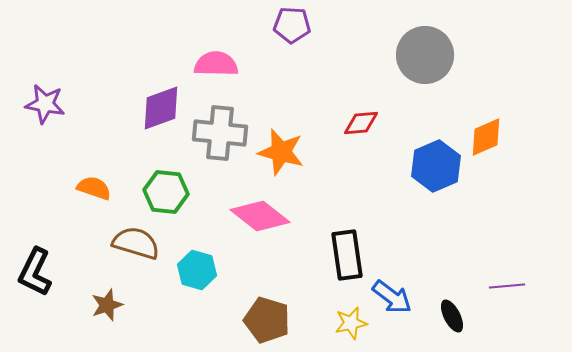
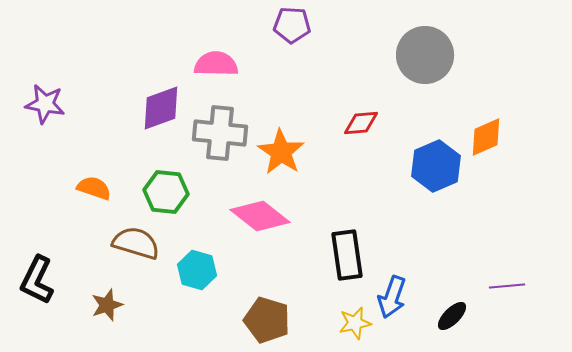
orange star: rotated 18 degrees clockwise
black L-shape: moved 2 px right, 8 px down
blue arrow: rotated 72 degrees clockwise
black ellipse: rotated 72 degrees clockwise
yellow star: moved 4 px right
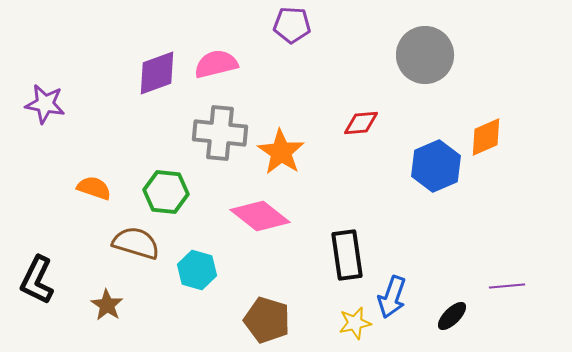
pink semicircle: rotated 15 degrees counterclockwise
purple diamond: moved 4 px left, 35 px up
brown star: rotated 20 degrees counterclockwise
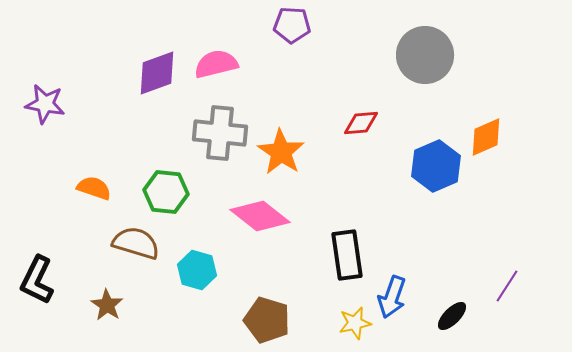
purple line: rotated 52 degrees counterclockwise
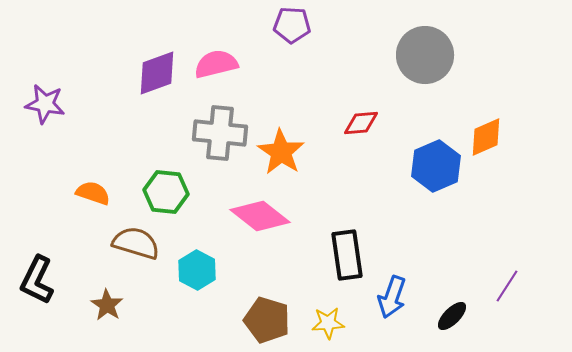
orange semicircle: moved 1 px left, 5 px down
cyan hexagon: rotated 12 degrees clockwise
yellow star: moved 27 px left; rotated 8 degrees clockwise
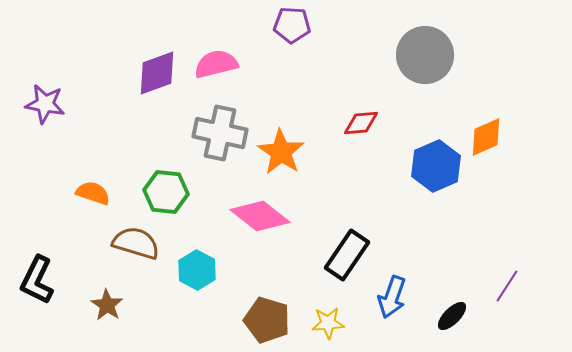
gray cross: rotated 6 degrees clockwise
black rectangle: rotated 42 degrees clockwise
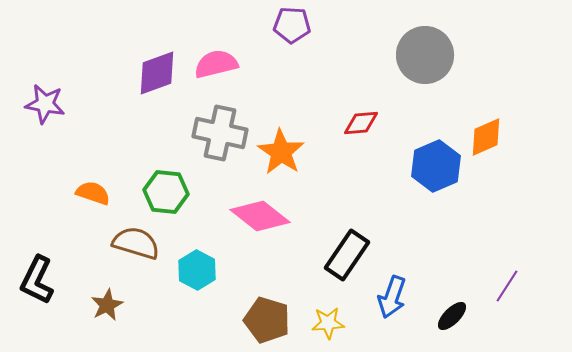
brown star: rotated 12 degrees clockwise
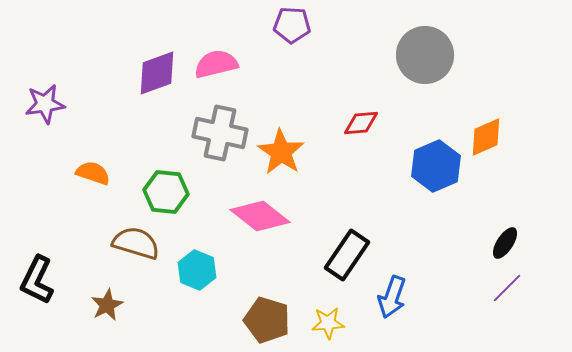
purple star: rotated 18 degrees counterclockwise
orange semicircle: moved 20 px up
cyan hexagon: rotated 6 degrees counterclockwise
purple line: moved 2 px down; rotated 12 degrees clockwise
black ellipse: moved 53 px right, 73 px up; rotated 12 degrees counterclockwise
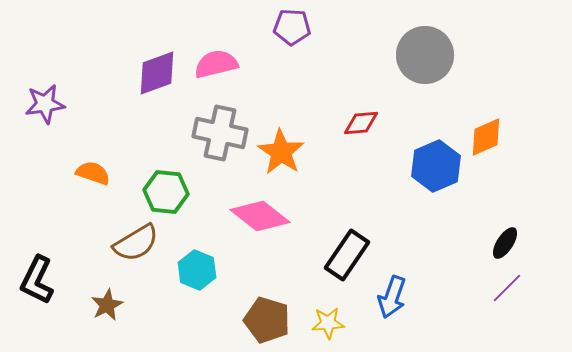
purple pentagon: moved 2 px down
brown semicircle: rotated 132 degrees clockwise
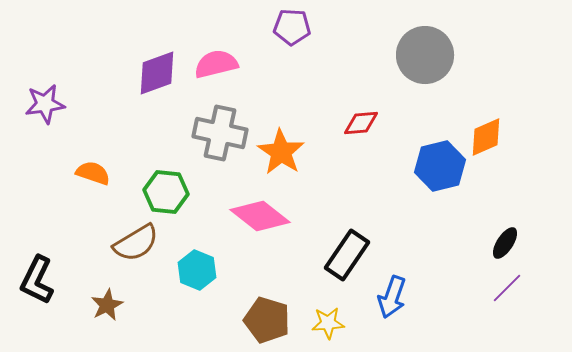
blue hexagon: moved 4 px right; rotated 9 degrees clockwise
